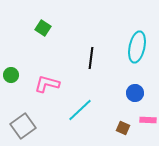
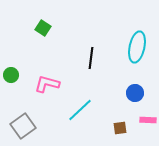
brown square: moved 3 px left; rotated 32 degrees counterclockwise
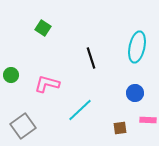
black line: rotated 25 degrees counterclockwise
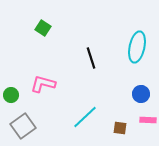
green circle: moved 20 px down
pink L-shape: moved 4 px left
blue circle: moved 6 px right, 1 px down
cyan line: moved 5 px right, 7 px down
brown square: rotated 16 degrees clockwise
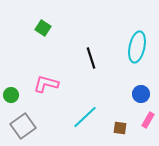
pink L-shape: moved 3 px right
pink rectangle: rotated 63 degrees counterclockwise
